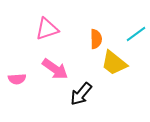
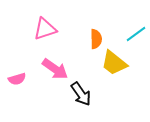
pink triangle: moved 2 px left
pink semicircle: rotated 12 degrees counterclockwise
black arrow: rotated 75 degrees counterclockwise
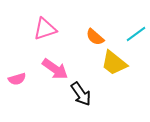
orange semicircle: moved 1 px left, 2 px up; rotated 132 degrees clockwise
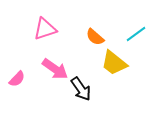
pink semicircle: rotated 30 degrees counterclockwise
black arrow: moved 5 px up
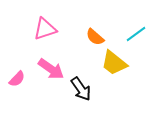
pink arrow: moved 4 px left
